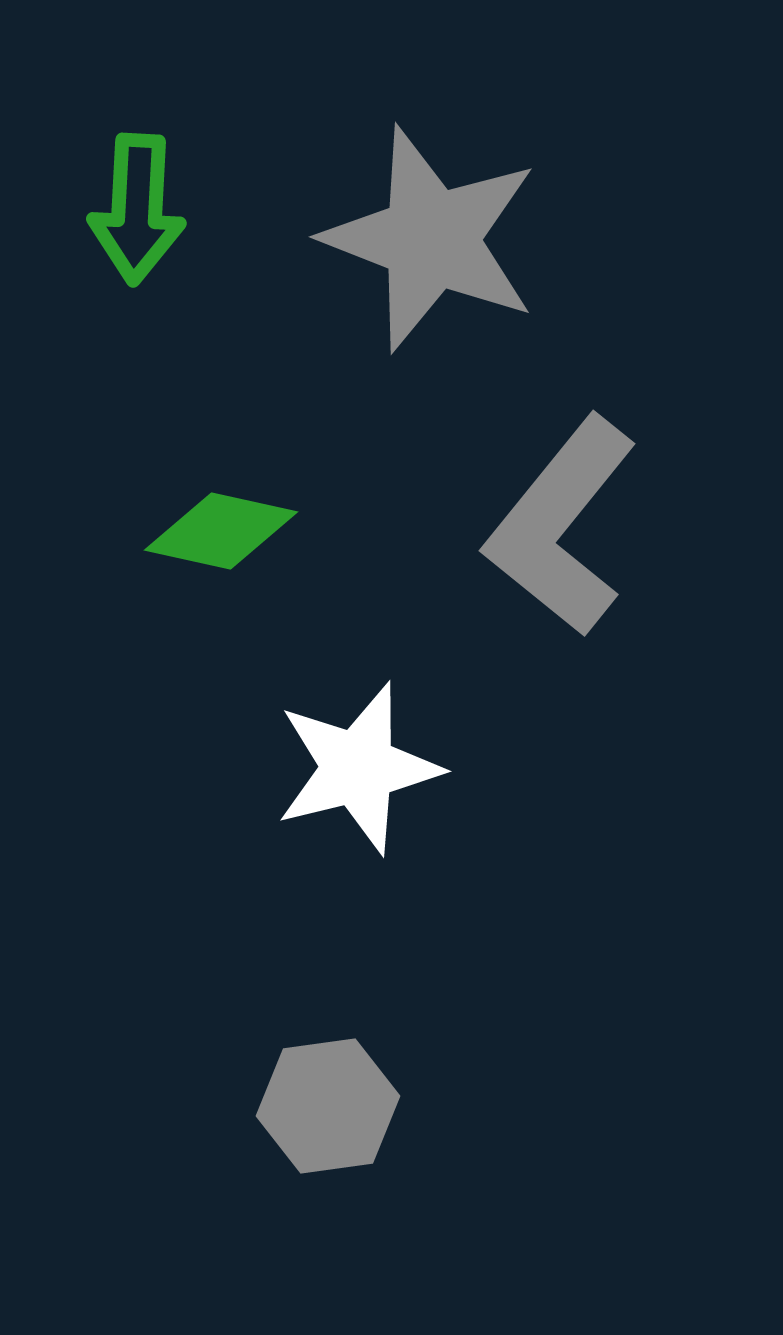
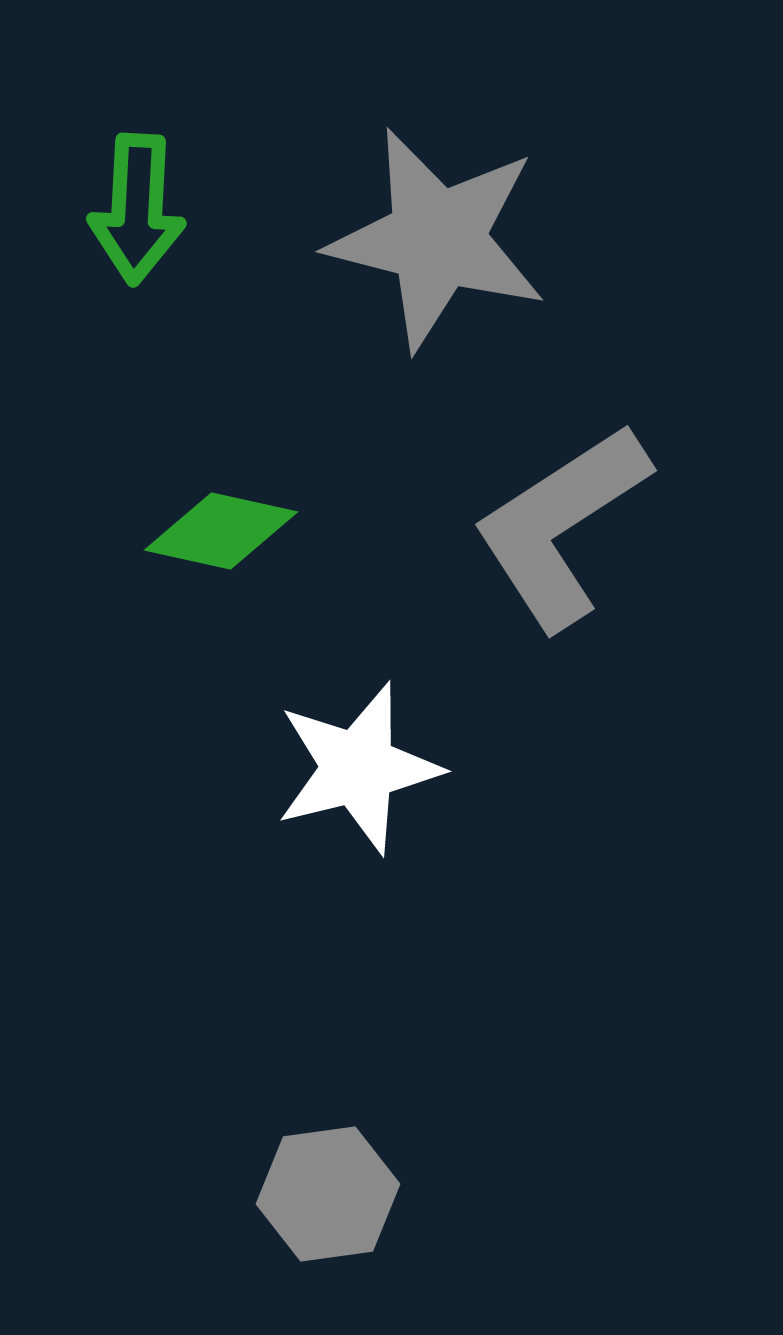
gray star: moved 6 px right; rotated 7 degrees counterclockwise
gray L-shape: rotated 18 degrees clockwise
gray hexagon: moved 88 px down
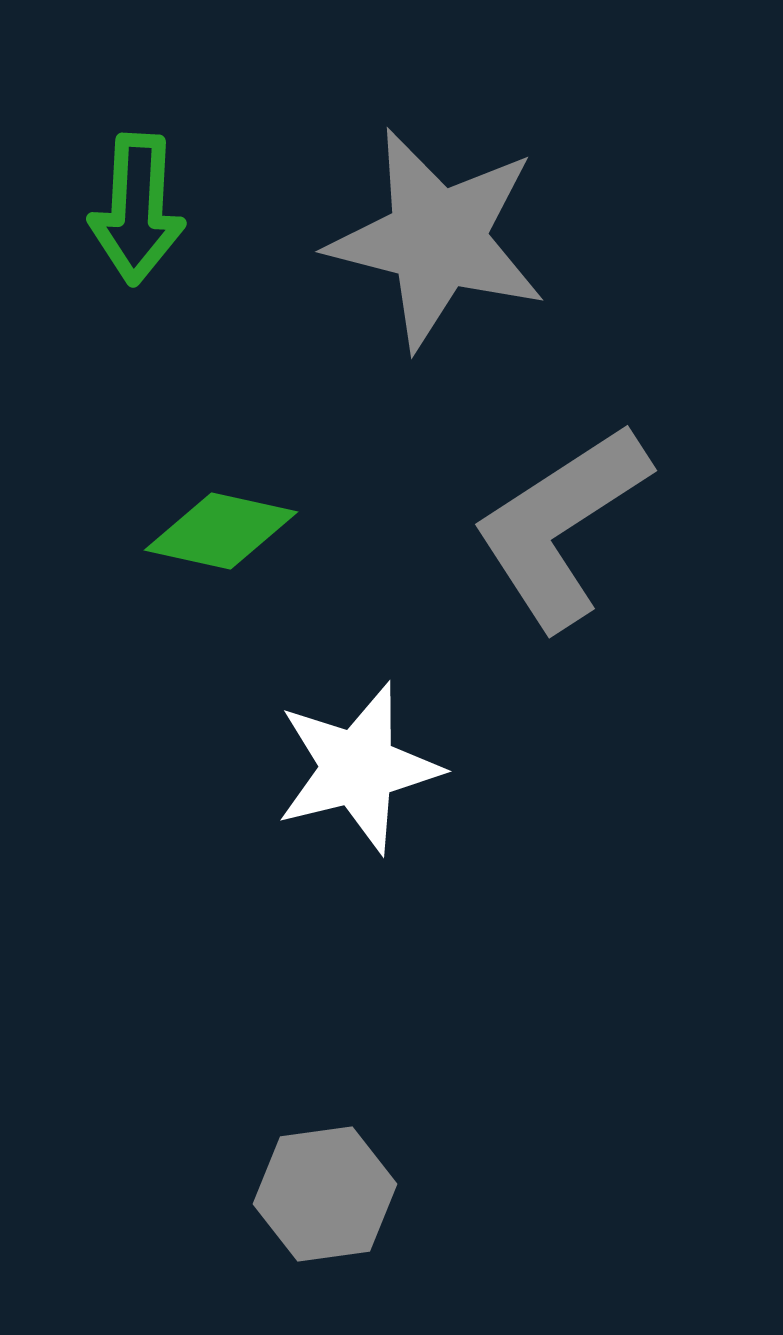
gray hexagon: moved 3 px left
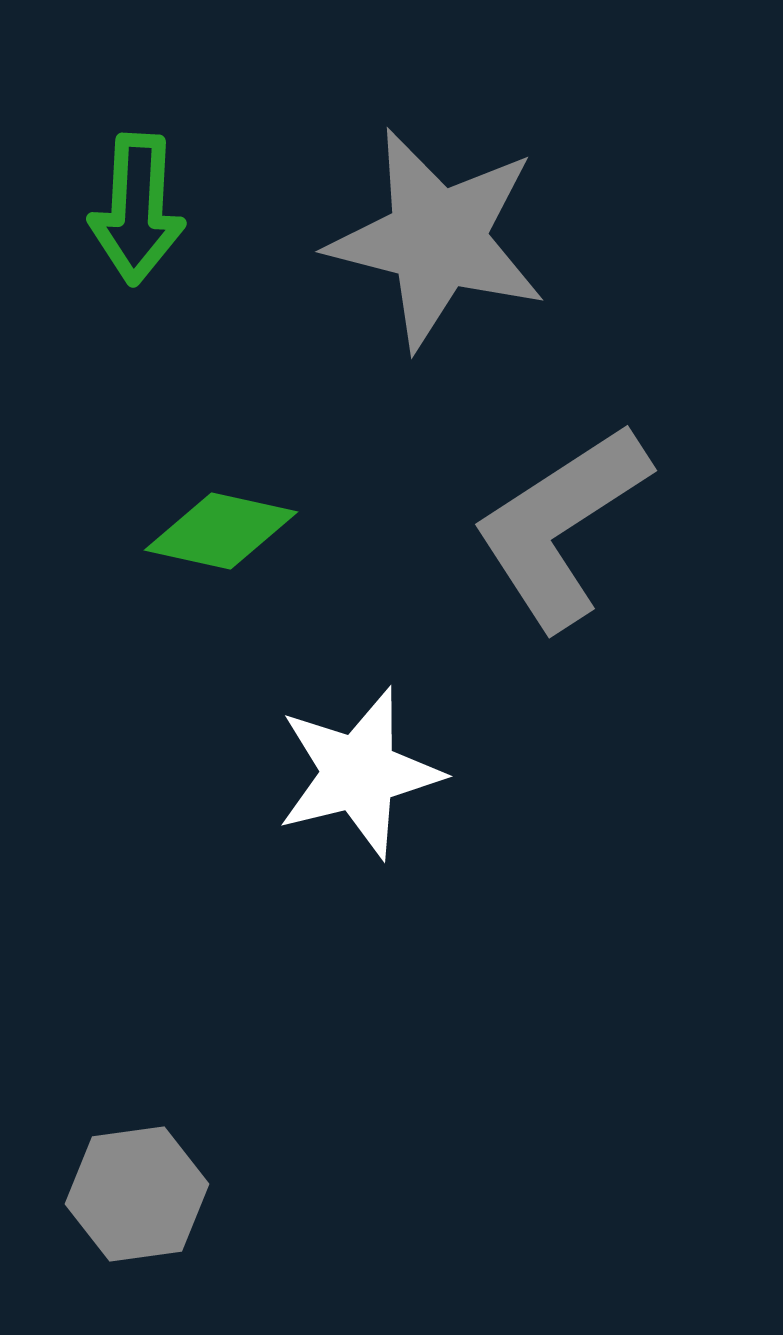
white star: moved 1 px right, 5 px down
gray hexagon: moved 188 px left
